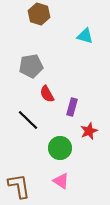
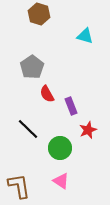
gray pentagon: moved 1 px right, 1 px down; rotated 25 degrees counterclockwise
purple rectangle: moved 1 px left, 1 px up; rotated 36 degrees counterclockwise
black line: moved 9 px down
red star: moved 1 px left, 1 px up
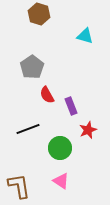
red semicircle: moved 1 px down
black line: rotated 65 degrees counterclockwise
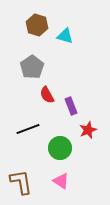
brown hexagon: moved 2 px left, 11 px down
cyan triangle: moved 20 px left
brown L-shape: moved 2 px right, 4 px up
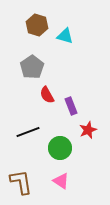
black line: moved 3 px down
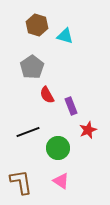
green circle: moved 2 px left
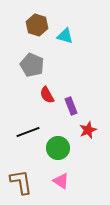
gray pentagon: moved 2 px up; rotated 15 degrees counterclockwise
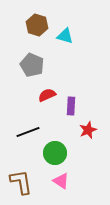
red semicircle: rotated 96 degrees clockwise
purple rectangle: rotated 24 degrees clockwise
green circle: moved 3 px left, 5 px down
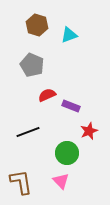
cyan triangle: moved 4 px right, 1 px up; rotated 36 degrees counterclockwise
purple rectangle: rotated 72 degrees counterclockwise
red star: moved 1 px right, 1 px down
green circle: moved 12 px right
pink triangle: rotated 12 degrees clockwise
